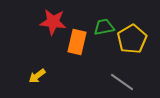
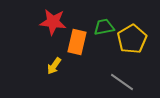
yellow arrow: moved 17 px right, 10 px up; rotated 18 degrees counterclockwise
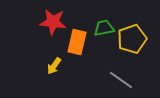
green trapezoid: moved 1 px down
yellow pentagon: rotated 12 degrees clockwise
gray line: moved 1 px left, 2 px up
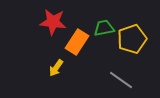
orange rectangle: rotated 20 degrees clockwise
yellow arrow: moved 2 px right, 2 px down
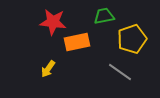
green trapezoid: moved 12 px up
orange rectangle: rotated 45 degrees clockwise
yellow arrow: moved 8 px left, 1 px down
gray line: moved 1 px left, 8 px up
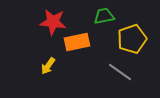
yellow arrow: moved 3 px up
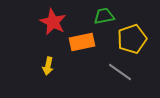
red star: rotated 20 degrees clockwise
orange rectangle: moved 5 px right
yellow arrow: rotated 24 degrees counterclockwise
